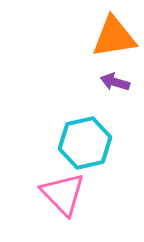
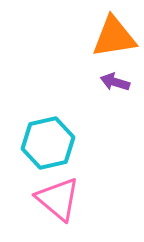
cyan hexagon: moved 37 px left
pink triangle: moved 5 px left, 5 px down; rotated 6 degrees counterclockwise
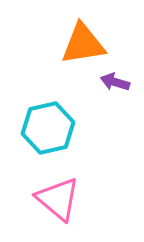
orange triangle: moved 31 px left, 7 px down
cyan hexagon: moved 15 px up
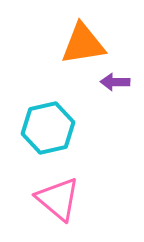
purple arrow: rotated 16 degrees counterclockwise
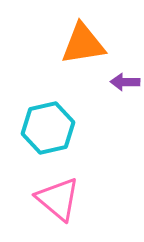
purple arrow: moved 10 px right
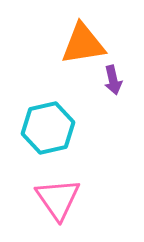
purple arrow: moved 12 px left, 2 px up; rotated 104 degrees counterclockwise
pink triangle: rotated 15 degrees clockwise
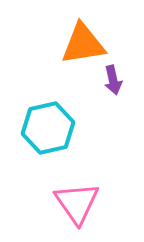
pink triangle: moved 19 px right, 4 px down
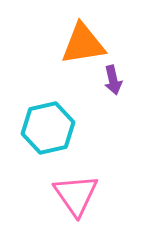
pink triangle: moved 1 px left, 8 px up
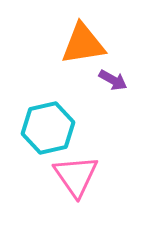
purple arrow: rotated 48 degrees counterclockwise
pink triangle: moved 19 px up
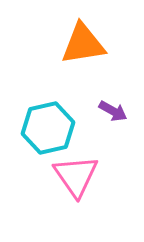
purple arrow: moved 31 px down
